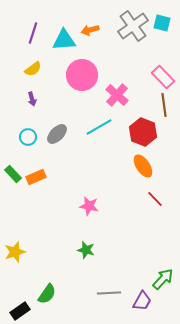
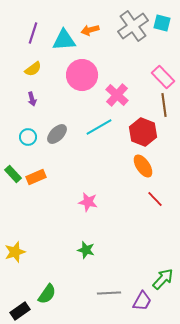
pink star: moved 1 px left, 4 px up
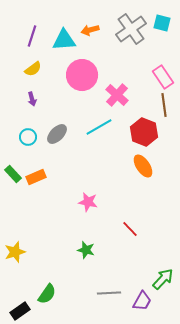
gray cross: moved 2 px left, 3 px down
purple line: moved 1 px left, 3 px down
pink rectangle: rotated 10 degrees clockwise
red hexagon: moved 1 px right
red line: moved 25 px left, 30 px down
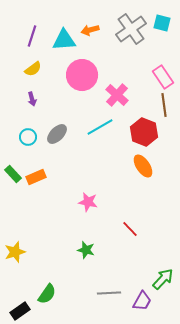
cyan line: moved 1 px right
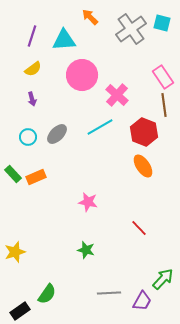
orange arrow: moved 13 px up; rotated 60 degrees clockwise
red line: moved 9 px right, 1 px up
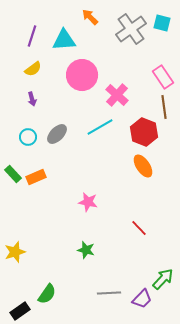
brown line: moved 2 px down
purple trapezoid: moved 2 px up; rotated 15 degrees clockwise
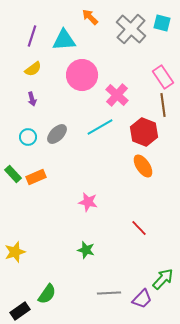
gray cross: rotated 12 degrees counterclockwise
brown line: moved 1 px left, 2 px up
